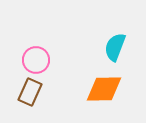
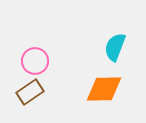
pink circle: moved 1 px left, 1 px down
brown rectangle: rotated 32 degrees clockwise
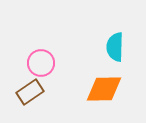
cyan semicircle: rotated 20 degrees counterclockwise
pink circle: moved 6 px right, 2 px down
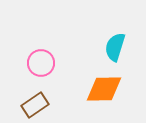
cyan semicircle: rotated 16 degrees clockwise
brown rectangle: moved 5 px right, 13 px down
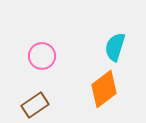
pink circle: moved 1 px right, 7 px up
orange diamond: rotated 36 degrees counterclockwise
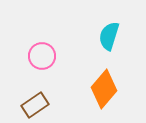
cyan semicircle: moved 6 px left, 11 px up
orange diamond: rotated 12 degrees counterclockwise
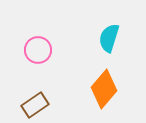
cyan semicircle: moved 2 px down
pink circle: moved 4 px left, 6 px up
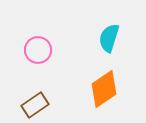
orange diamond: rotated 15 degrees clockwise
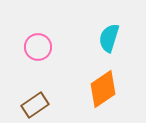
pink circle: moved 3 px up
orange diamond: moved 1 px left
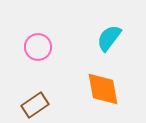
cyan semicircle: rotated 20 degrees clockwise
orange diamond: rotated 66 degrees counterclockwise
